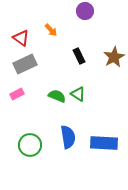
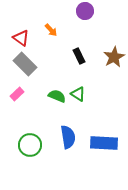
gray rectangle: rotated 70 degrees clockwise
pink rectangle: rotated 16 degrees counterclockwise
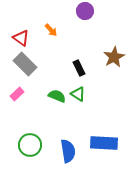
black rectangle: moved 12 px down
blue semicircle: moved 14 px down
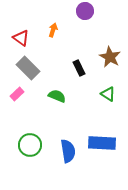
orange arrow: moved 2 px right; rotated 120 degrees counterclockwise
brown star: moved 4 px left; rotated 15 degrees counterclockwise
gray rectangle: moved 3 px right, 4 px down
green triangle: moved 30 px right
blue rectangle: moved 2 px left
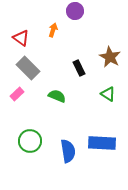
purple circle: moved 10 px left
green circle: moved 4 px up
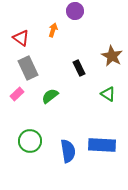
brown star: moved 2 px right, 1 px up
gray rectangle: rotated 20 degrees clockwise
green semicircle: moved 7 px left; rotated 60 degrees counterclockwise
blue rectangle: moved 2 px down
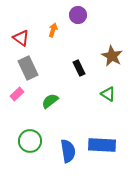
purple circle: moved 3 px right, 4 px down
green semicircle: moved 5 px down
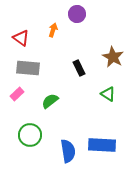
purple circle: moved 1 px left, 1 px up
brown star: moved 1 px right, 1 px down
gray rectangle: rotated 60 degrees counterclockwise
green circle: moved 6 px up
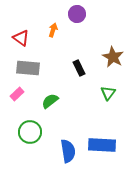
green triangle: moved 1 px up; rotated 35 degrees clockwise
green circle: moved 3 px up
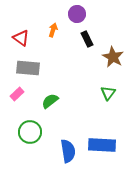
black rectangle: moved 8 px right, 29 px up
